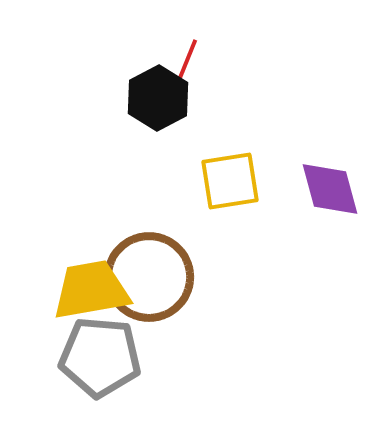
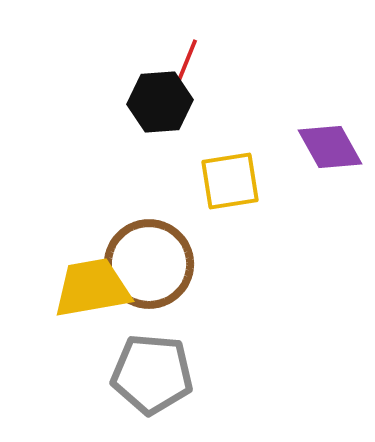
black hexagon: moved 2 px right, 4 px down; rotated 24 degrees clockwise
purple diamond: moved 42 px up; rotated 14 degrees counterclockwise
brown circle: moved 13 px up
yellow trapezoid: moved 1 px right, 2 px up
gray pentagon: moved 52 px right, 17 px down
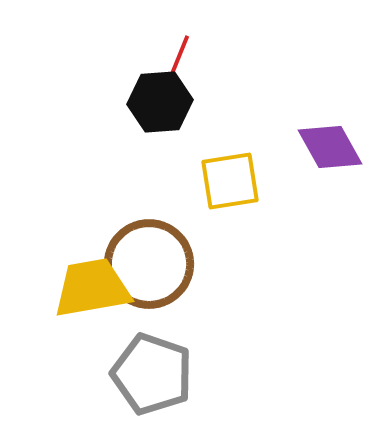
red line: moved 8 px left, 4 px up
gray pentagon: rotated 14 degrees clockwise
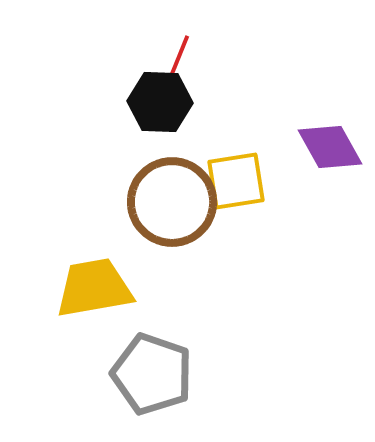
black hexagon: rotated 6 degrees clockwise
yellow square: moved 6 px right
brown circle: moved 23 px right, 62 px up
yellow trapezoid: moved 2 px right
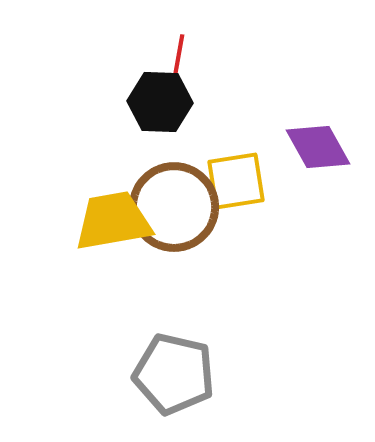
red line: rotated 12 degrees counterclockwise
purple diamond: moved 12 px left
brown circle: moved 2 px right, 5 px down
yellow trapezoid: moved 19 px right, 67 px up
gray pentagon: moved 22 px right; rotated 6 degrees counterclockwise
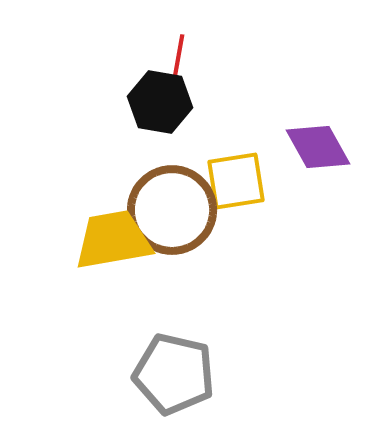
black hexagon: rotated 8 degrees clockwise
brown circle: moved 2 px left, 3 px down
yellow trapezoid: moved 19 px down
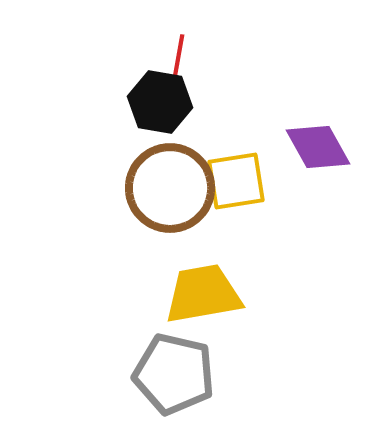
brown circle: moved 2 px left, 22 px up
yellow trapezoid: moved 90 px right, 54 px down
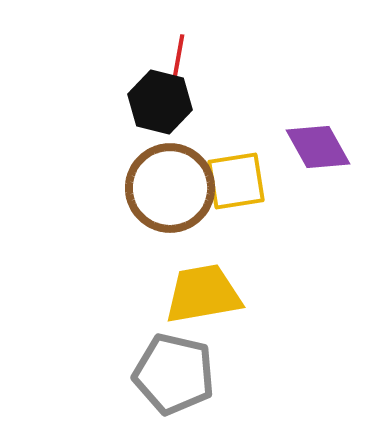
black hexagon: rotated 4 degrees clockwise
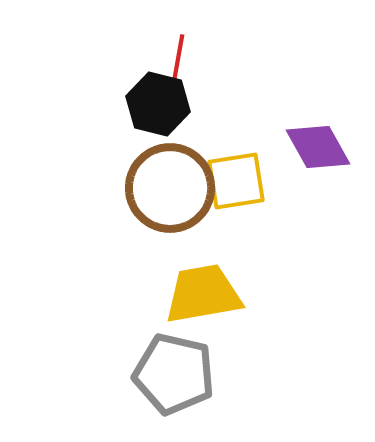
black hexagon: moved 2 px left, 2 px down
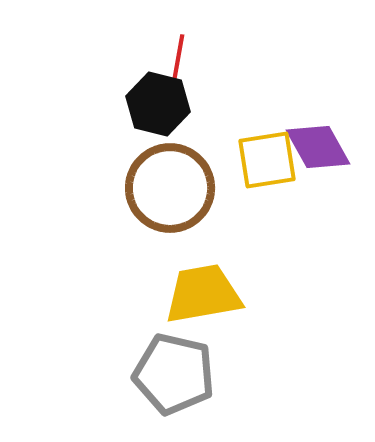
yellow square: moved 31 px right, 21 px up
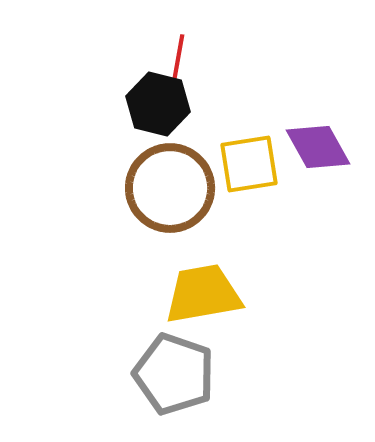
yellow square: moved 18 px left, 4 px down
gray pentagon: rotated 6 degrees clockwise
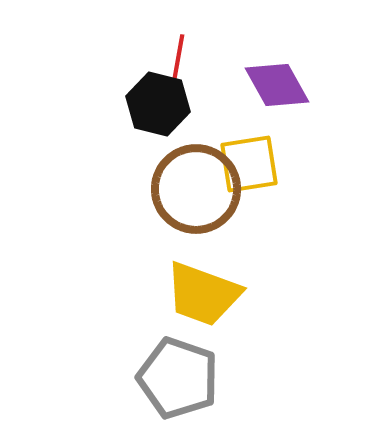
purple diamond: moved 41 px left, 62 px up
brown circle: moved 26 px right, 1 px down
yellow trapezoid: rotated 150 degrees counterclockwise
gray pentagon: moved 4 px right, 4 px down
